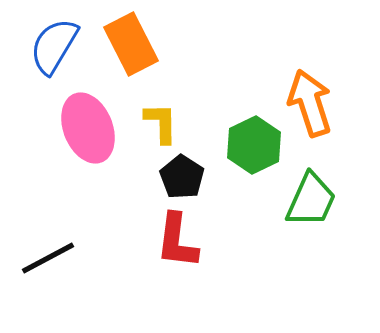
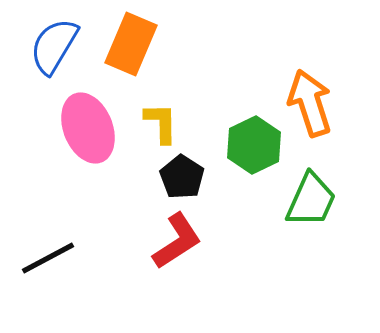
orange rectangle: rotated 50 degrees clockwise
red L-shape: rotated 130 degrees counterclockwise
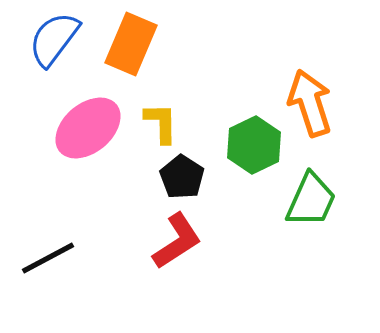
blue semicircle: moved 7 px up; rotated 6 degrees clockwise
pink ellipse: rotated 72 degrees clockwise
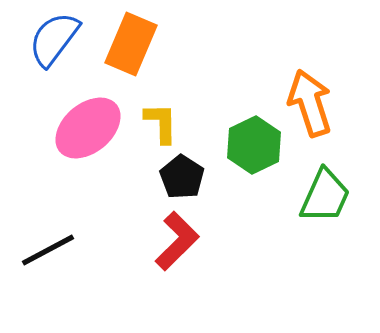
green trapezoid: moved 14 px right, 4 px up
red L-shape: rotated 12 degrees counterclockwise
black line: moved 8 px up
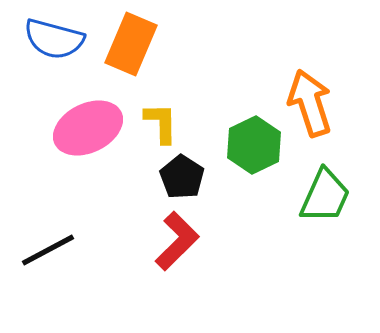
blue semicircle: rotated 112 degrees counterclockwise
pink ellipse: rotated 14 degrees clockwise
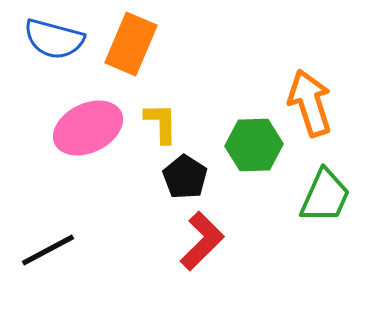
green hexagon: rotated 24 degrees clockwise
black pentagon: moved 3 px right
red L-shape: moved 25 px right
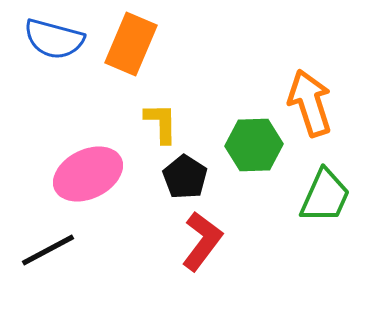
pink ellipse: moved 46 px down
red L-shape: rotated 8 degrees counterclockwise
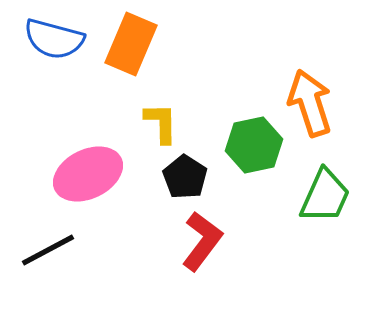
green hexagon: rotated 10 degrees counterclockwise
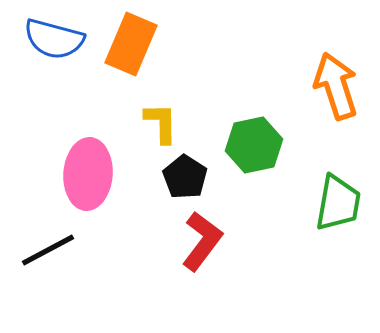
orange arrow: moved 26 px right, 17 px up
pink ellipse: rotated 60 degrees counterclockwise
green trapezoid: moved 13 px right, 7 px down; rotated 14 degrees counterclockwise
